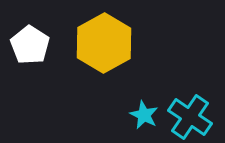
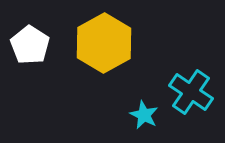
cyan cross: moved 1 px right, 25 px up
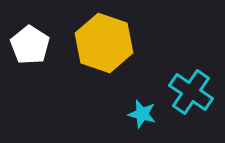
yellow hexagon: rotated 12 degrees counterclockwise
cyan star: moved 2 px left, 1 px up; rotated 12 degrees counterclockwise
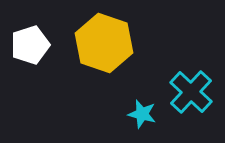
white pentagon: rotated 21 degrees clockwise
cyan cross: rotated 9 degrees clockwise
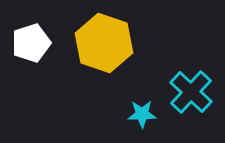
white pentagon: moved 1 px right, 2 px up
cyan star: rotated 16 degrees counterclockwise
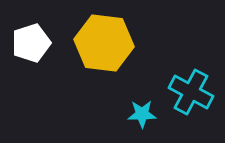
yellow hexagon: rotated 12 degrees counterclockwise
cyan cross: rotated 15 degrees counterclockwise
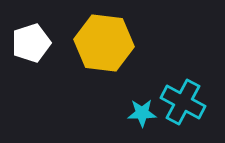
cyan cross: moved 8 px left, 10 px down
cyan star: moved 1 px up
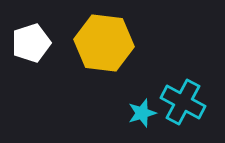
cyan star: rotated 16 degrees counterclockwise
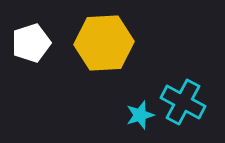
yellow hexagon: rotated 10 degrees counterclockwise
cyan star: moved 2 px left, 2 px down
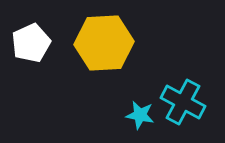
white pentagon: rotated 6 degrees counterclockwise
cyan star: rotated 28 degrees clockwise
